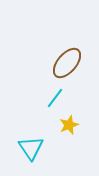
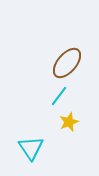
cyan line: moved 4 px right, 2 px up
yellow star: moved 3 px up
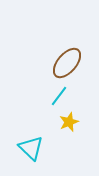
cyan triangle: rotated 12 degrees counterclockwise
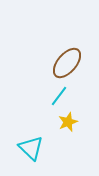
yellow star: moved 1 px left
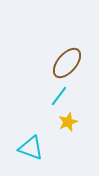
cyan triangle: rotated 24 degrees counterclockwise
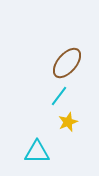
cyan triangle: moved 6 px right, 4 px down; rotated 20 degrees counterclockwise
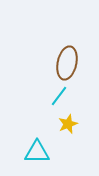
brown ellipse: rotated 28 degrees counterclockwise
yellow star: moved 2 px down
